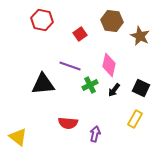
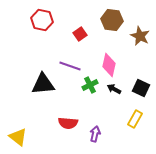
brown hexagon: moved 1 px up
black arrow: moved 1 px up; rotated 80 degrees clockwise
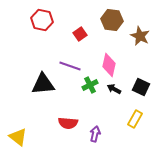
black square: moved 1 px up
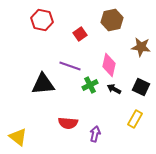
brown hexagon: rotated 20 degrees counterclockwise
brown star: moved 1 px right, 11 px down; rotated 18 degrees counterclockwise
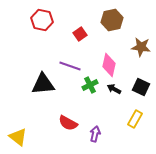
red semicircle: rotated 24 degrees clockwise
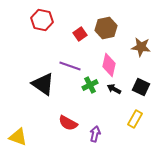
brown hexagon: moved 6 px left, 8 px down
black triangle: rotated 40 degrees clockwise
yellow triangle: rotated 18 degrees counterclockwise
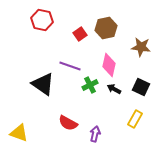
yellow triangle: moved 1 px right, 4 px up
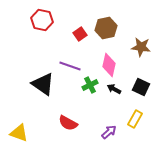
purple arrow: moved 14 px right, 2 px up; rotated 35 degrees clockwise
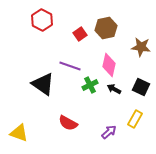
red hexagon: rotated 15 degrees clockwise
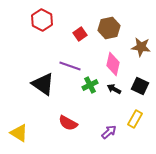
brown hexagon: moved 3 px right
pink diamond: moved 4 px right, 1 px up
black square: moved 1 px left, 1 px up
yellow triangle: rotated 12 degrees clockwise
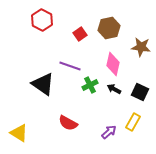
black square: moved 6 px down
yellow rectangle: moved 2 px left, 3 px down
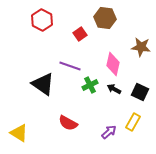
brown hexagon: moved 4 px left, 10 px up; rotated 20 degrees clockwise
